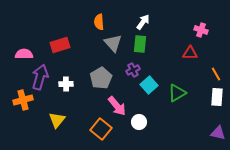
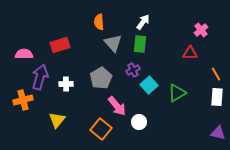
pink cross: rotated 32 degrees clockwise
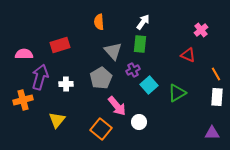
gray triangle: moved 8 px down
red triangle: moved 2 px left, 2 px down; rotated 21 degrees clockwise
purple triangle: moved 6 px left; rotated 14 degrees counterclockwise
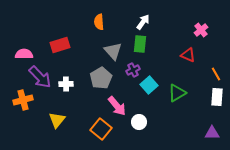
purple arrow: rotated 120 degrees clockwise
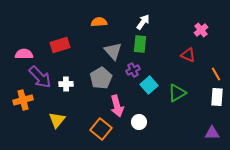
orange semicircle: rotated 91 degrees clockwise
pink arrow: rotated 25 degrees clockwise
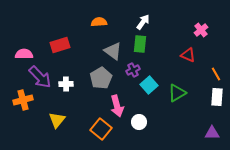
gray triangle: rotated 12 degrees counterclockwise
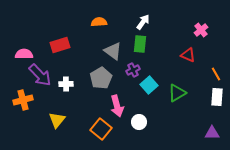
purple arrow: moved 2 px up
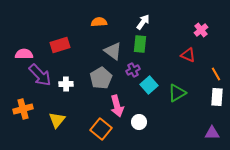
orange cross: moved 9 px down
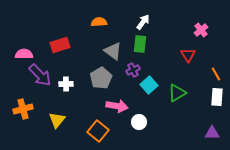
red triangle: rotated 35 degrees clockwise
pink arrow: rotated 65 degrees counterclockwise
orange square: moved 3 px left, 2 px down
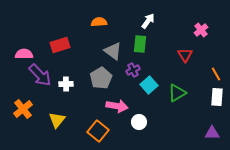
white arrow: moved 5 px right, 1 px up
red triangle: moved 3 px left
orange cross: rotated 24 degrees counterclockwise
